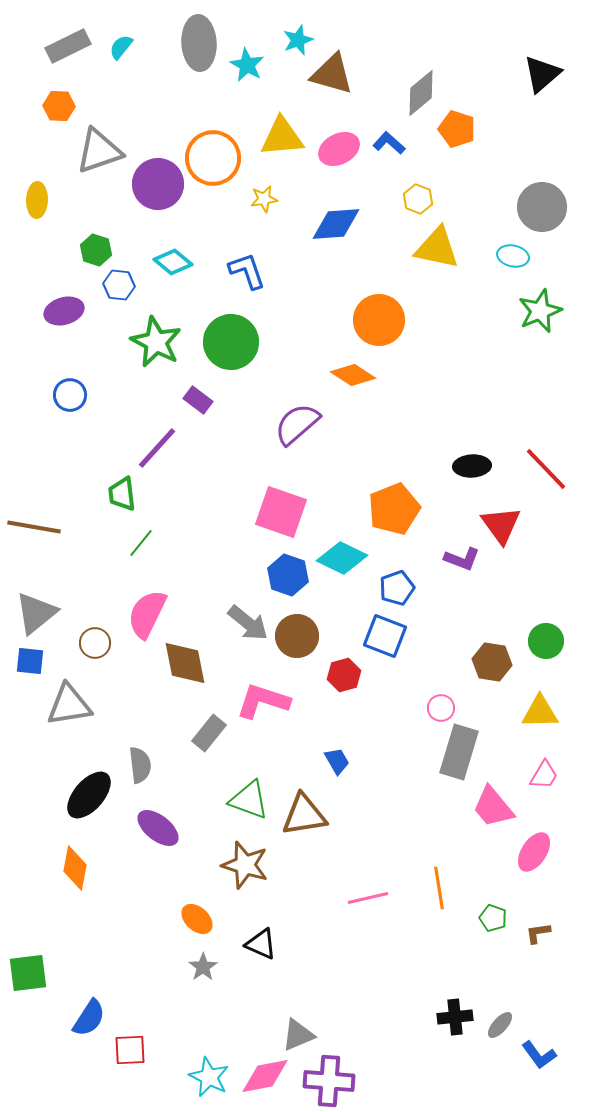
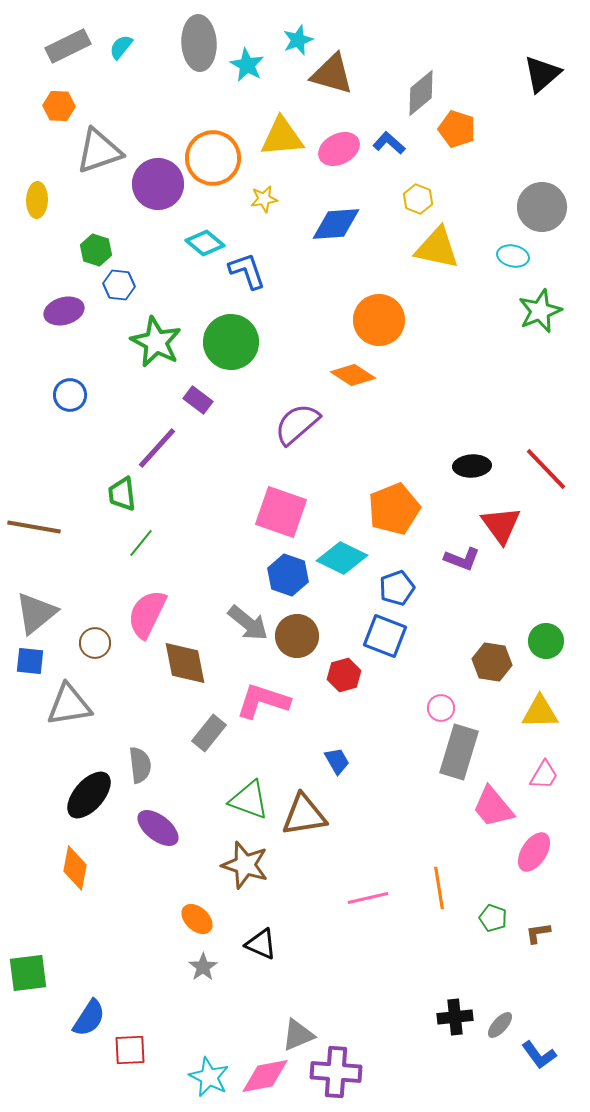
cyan diamond at (173, 262): moved 32 px right, 19 px up
purple cross at (329, 1081): moved 7 px right, 9 px up
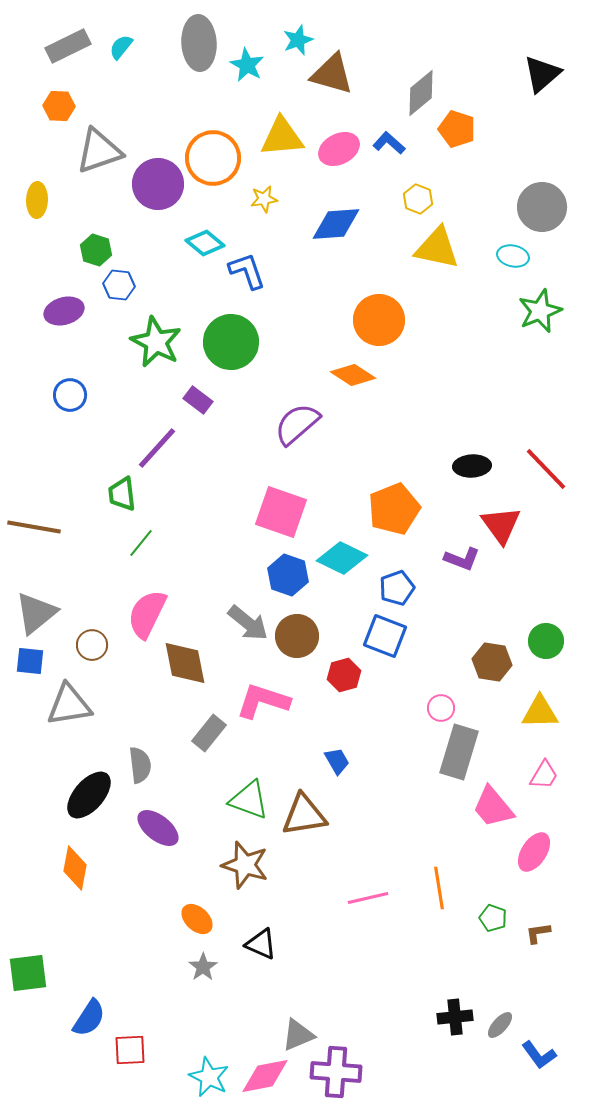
brown circle at (95, 643): moved 3 px left, 2 px down
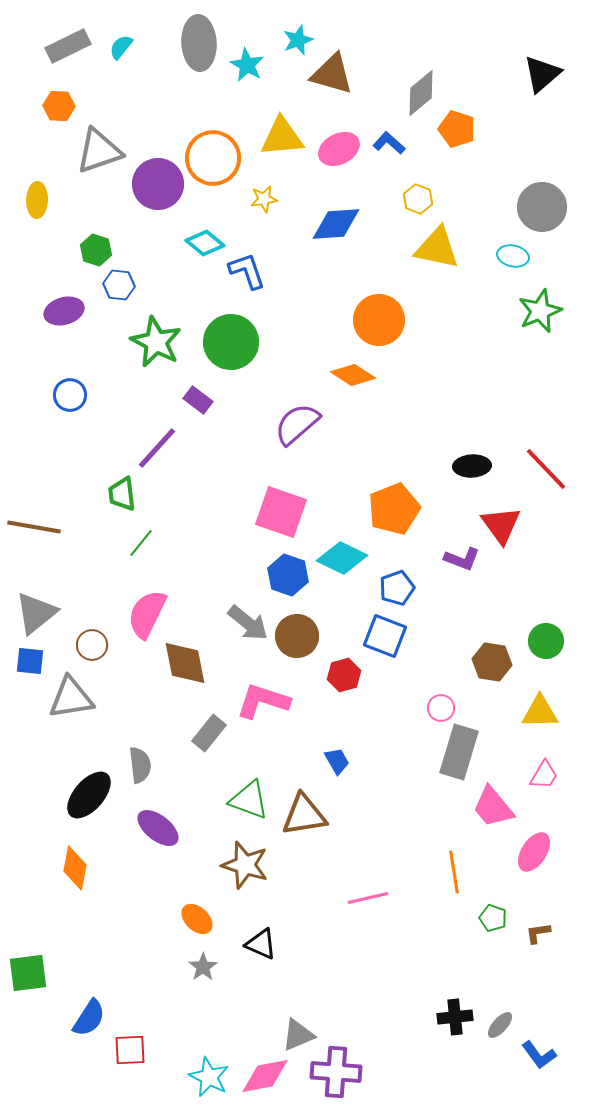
gray triangle at (69, 705): moved 2 px right, 7 px up
orange line at (439, 888): moved 15 px right, 16 px up
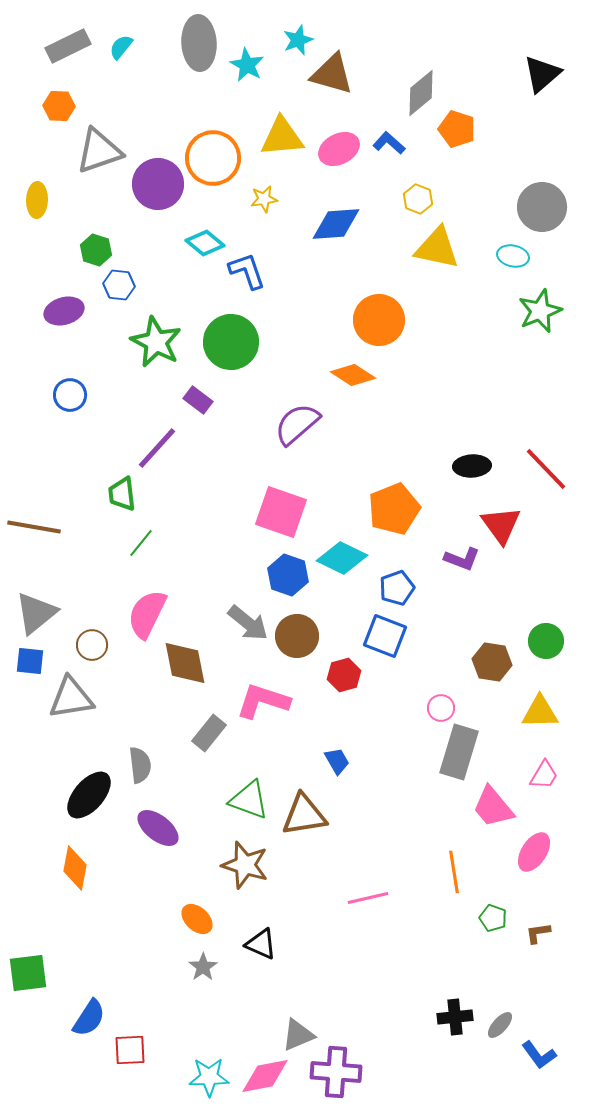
cyan star at (209, 1077): rotated 27 degrees counterclockwise
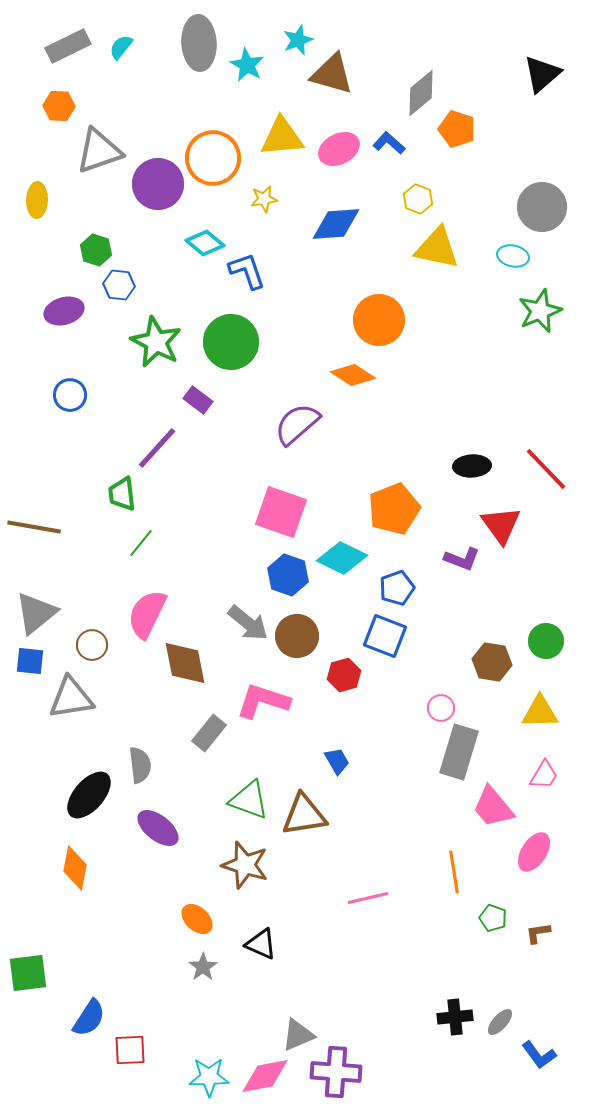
gray ellipse at (500, 1025): moved 3 px up
